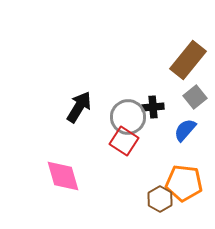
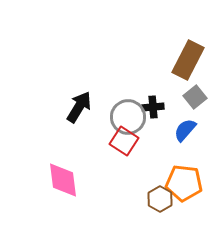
brown rectangle: rotated 12 degrees counterclockwise
pink diamond: moved 4 px down; rotated 9 degrees clockwise
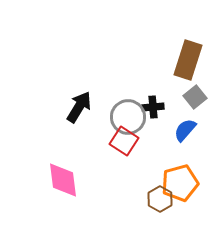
brown rectangle: rotated 9 degrees counterclockwise
orange pentagon: moved 4 px left; rotated 21 degrees counterclockwise
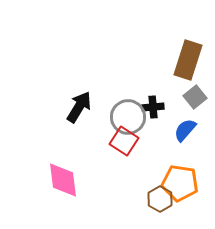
orange pentagon: rotated 24 degrees clockwise
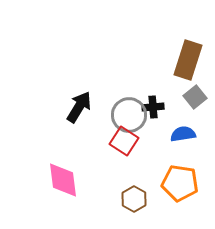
gray circle: moved 1 px right, 2 px up
blue semicircle: moved 2 px left, 4 px down; rotated 40 degrees clockwise
brown hexagon: moved 26 px left
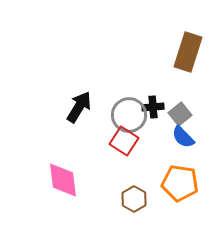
brown rectangle: moved 8 px up
gray square: moved 15 px left, 17 px down
blue semicircle: moved 3 px down; rotated 125 degrees counterclockwise
